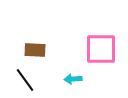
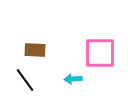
pink square: moved 1 px left, 4 px down
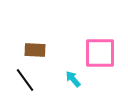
cyan arrow: rotated 54 degrees clockwise
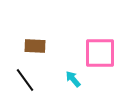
brown rectangle: moved 4 px up
